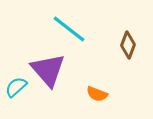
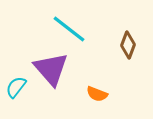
purple triangle: moved 3 px right, 1 px up
cyan semicircle: rotated 10 degrees counterclockwise
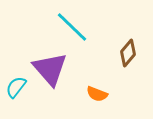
cyan line: moved 3 px right, 2 px up; rotated 6 degrees clockwise
brown diamond: moved 8 px down; rotated 20 degrees clockwise
purple triangle: moved 1 px left
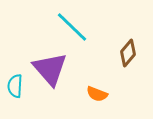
cyan semicircle: moved 1 px left, 1 px up; rotated 35 degrees counterclockwise
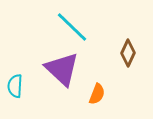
brown diamond: rotated 16 degrees counterclockwise
purple triangle: moved 12 px right; rotated 6 degrees counterclockwise
orange semicircle: rotated 90 degrees counterclockwise
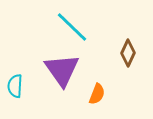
purple triangle: moved 1 px down; rotated 12 degrees clockwise
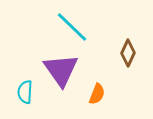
purple triangle: moved 1 px left
cyan semicircle: moved 10 px right, 6 px down
